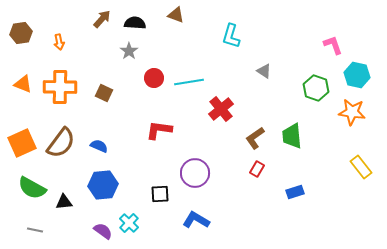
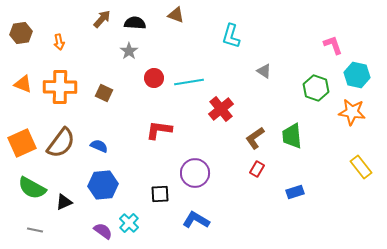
black triangle: rotated 18 degrees counterclockwise
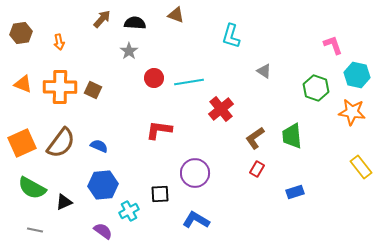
brown square: moved 11 px left, 3 px up
cyan cross: moved 12 px up; rotated 18 degrees clockwise
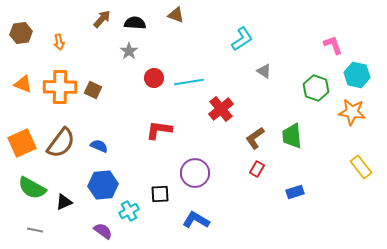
cyan L-shape: moved 11 px right, 3 px down; rotated 140 degrees counterclockwise
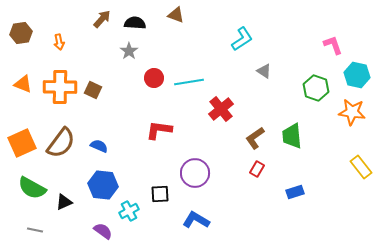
blue hexagon: rotated 12 degrees clockwise
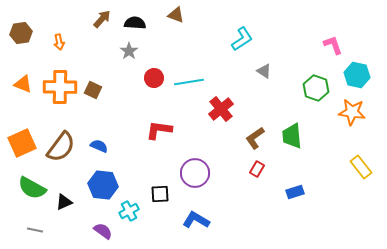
brown semicircle: moved 4 px down
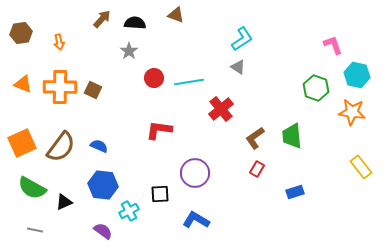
gray triangle: moved 26 px left, 4 px up
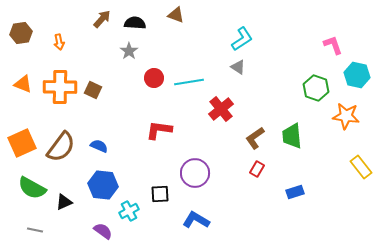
orange star: moved 6 px left, 4 px down
